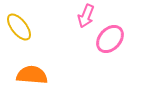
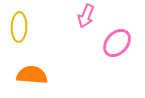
yellow ellipse: rotated 40 degrees clockwise
pink ellipse: moved 7 px right, 4 px down
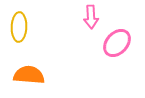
pink arrow: moved 5 px right, 1 px down; rotated 25 degrees counterclockwise
orange semicircle: moved 3 px left
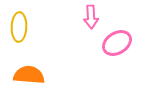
pink ellipse: rotated 16 degrees clockwise
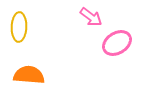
pink arrow: rotated 50 degrees counterclockwise
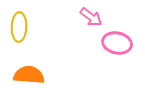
pink ellipse: rotated 44 degrees clockwise
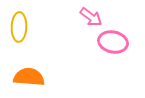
pink ellipse: moved 4 px left, 1 px up
orange semicircle: moved 2 px down
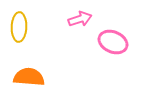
pink arrow: moved 11 px left, 2 px down; rotated 55 degrees counterclockwise
pink ellipse: rotated 12 degrees clockwise
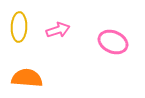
pink arrow: moved 22 px left, 11 px down
orange semicircle: moved 2 px left, 1 px down
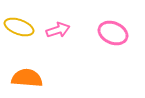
yellow ellipse: rotated 72 degrees counterclockwise
pink ellipse: moved 9 px up
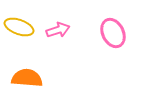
pink ellipse: rotated 40 degrees clockwise
